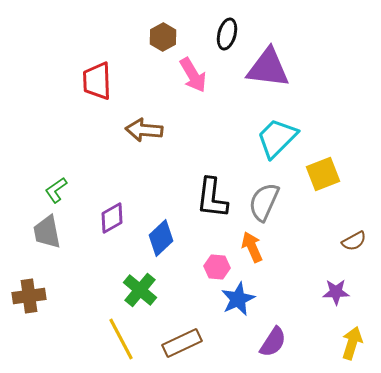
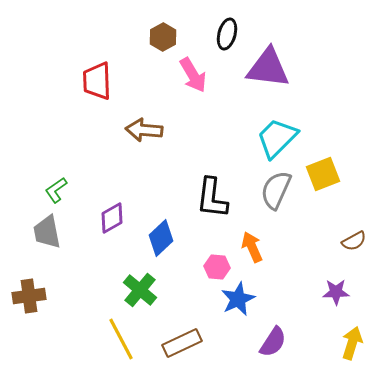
gray semicircle: moved 12 px right, 12 px up
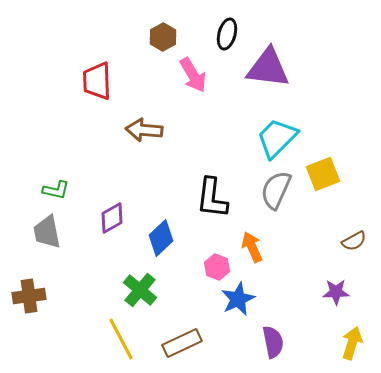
green L-shape: rotated 132 degrees counterclockwise
pink hexagon: rotated 15 degrees clockwise
purple semicircle: rotated 44 degrees counterclockwise
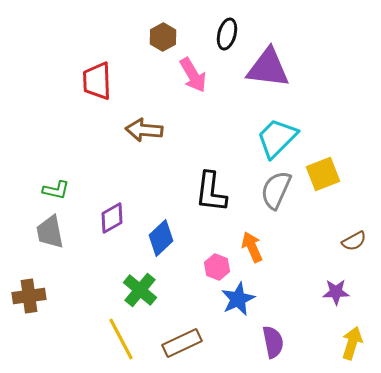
black L-shape: moved 1 px left, 6 px up
gray trapezoid: moved 3 px right
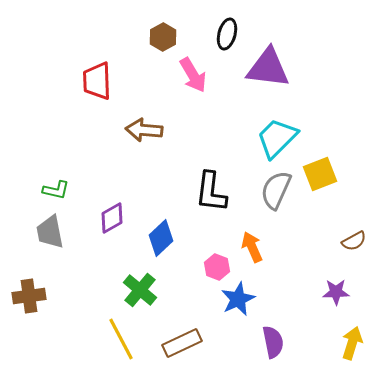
yellow square: moved 3 px left
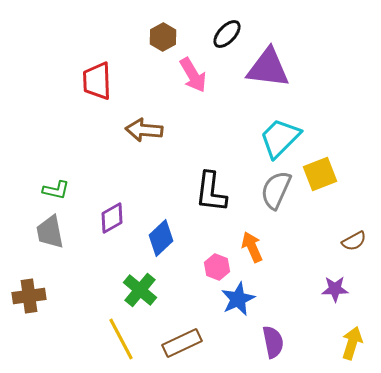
black ellipse: rotated 28 degrees clockwise
cyan trapezoid: moved 3 px right
purple star: moved 1 px left, 3 px up
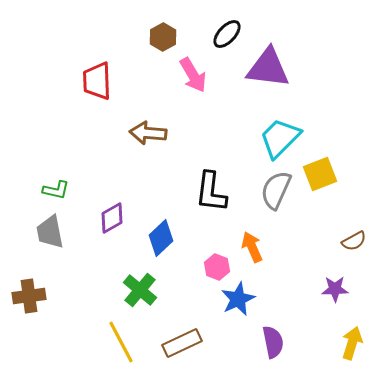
brown arrow: moved 4 px right, 3 px down
yellow line: moved 3 px down
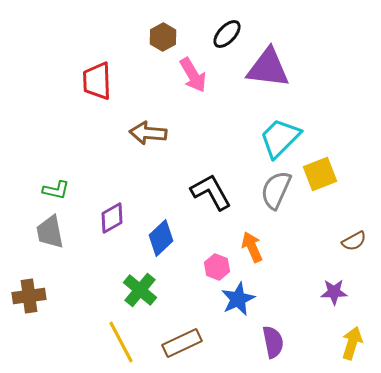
black L-shape: rotated 144 degrees clockwise
purple star: moved 1 px left, 3 px down
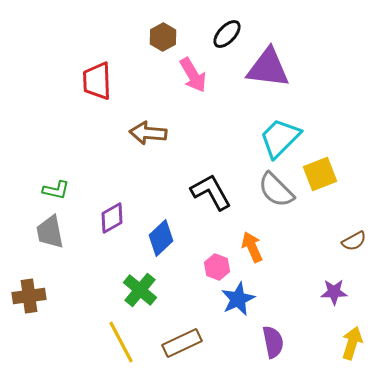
gray semicircle: rotated 69 degrees counterclockwise
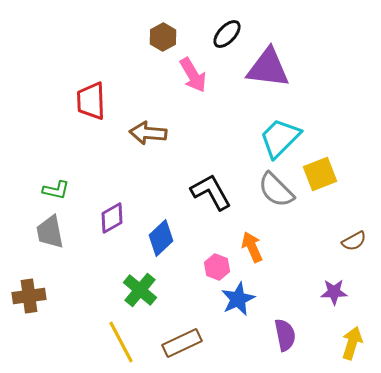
red trapezoid: moved 6 px left, 20 px down
purple semicircle: moved 12 px right, 7 px up
